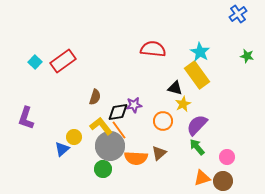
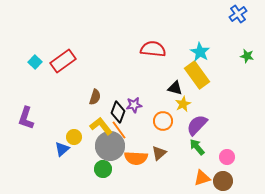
black diamond: rotated 60 degrees counterclockwise
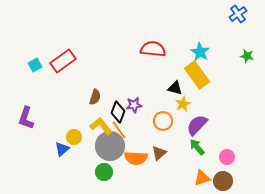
cyan square: moved 3 px down; rotated 16 degrees clockwise
green circle: moved 1 px right, 3 px down
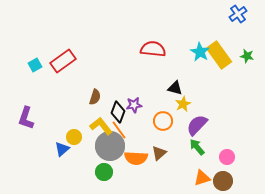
yellow rectangle: moved 22 px right, 20 px up
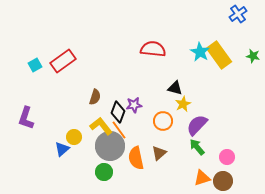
green star: moved 6 px right
orange semicircle: rotated 75 degrees clockwise
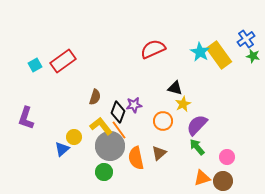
blue cross: moved 8 px right, 25 px down
red semicircle: rotated 30 degrees counterclockwise
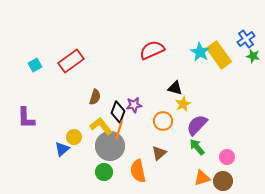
red semicircle: moved 1 px left, 1 px down
red rectangle: moved 8 px right
purple L-shape: rotated 20 degrees counterclockwise
orange line: rotated 54 degrees clockwise
orange semicircle: moved 2 px right, 13 px down
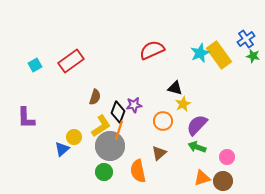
cyan star: moved 1 px down; rotated 18 degrees clockwise
yellow L-shape: rotated 95 degrees clockwise
green arrow: rotated 30 degrees counterclockwise
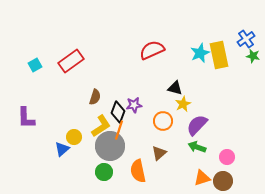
yellow rectangle: rotated 24 degrees clockwise
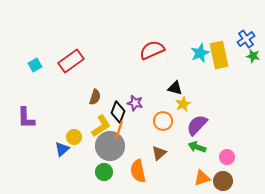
purple star: moved 1 px right, 2 px up; rotated 21 degrees clockwise
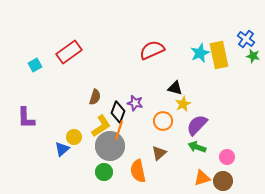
blue cross: rotated 18 degrees counterclockwise
red rectangle: moved 2 px left, 9 px up
